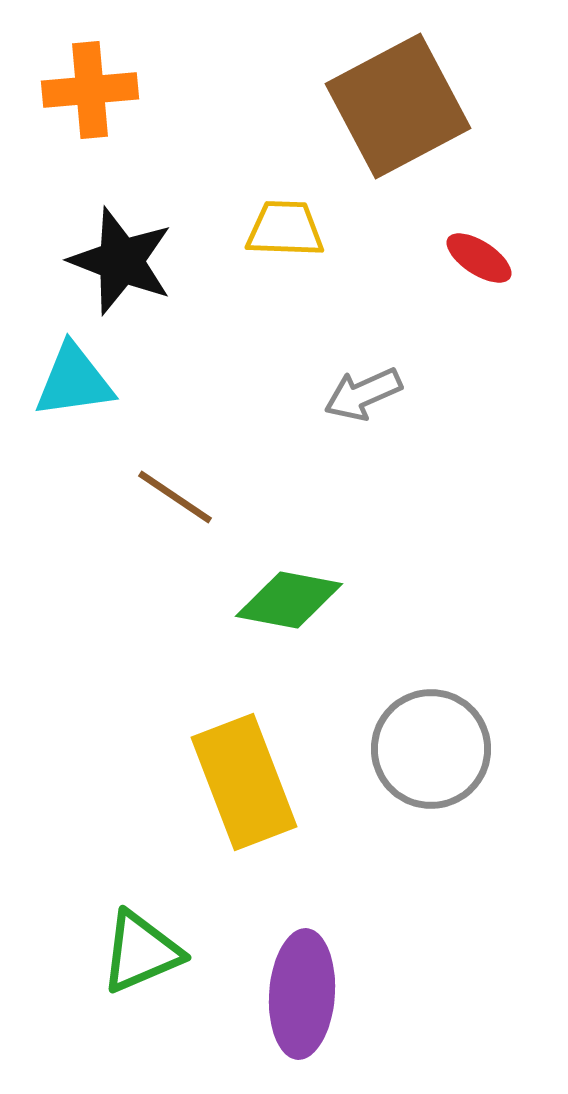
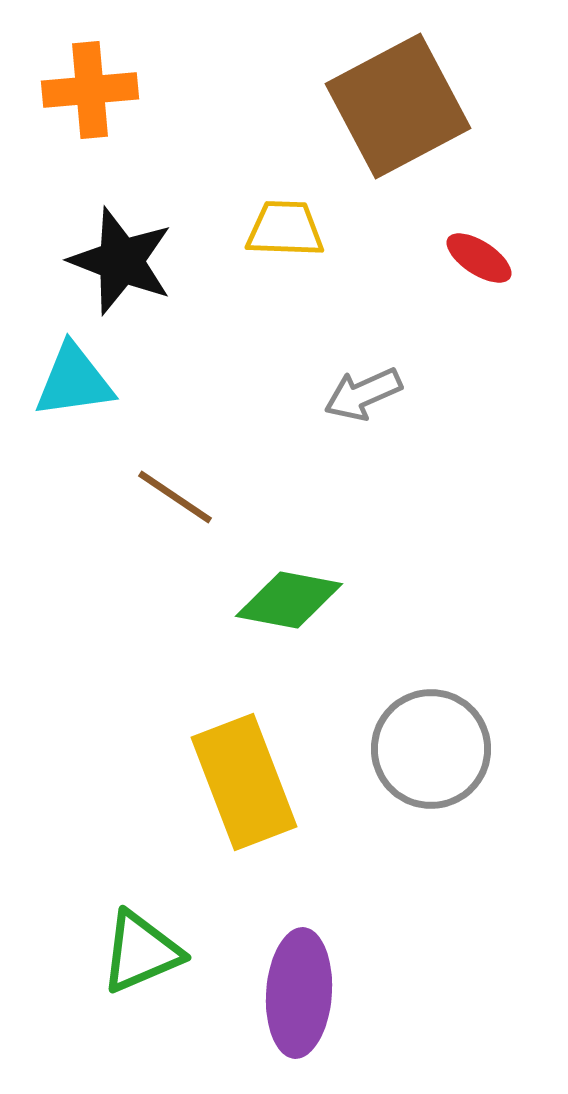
purple ellipse: moved 3 px left, 1 px up
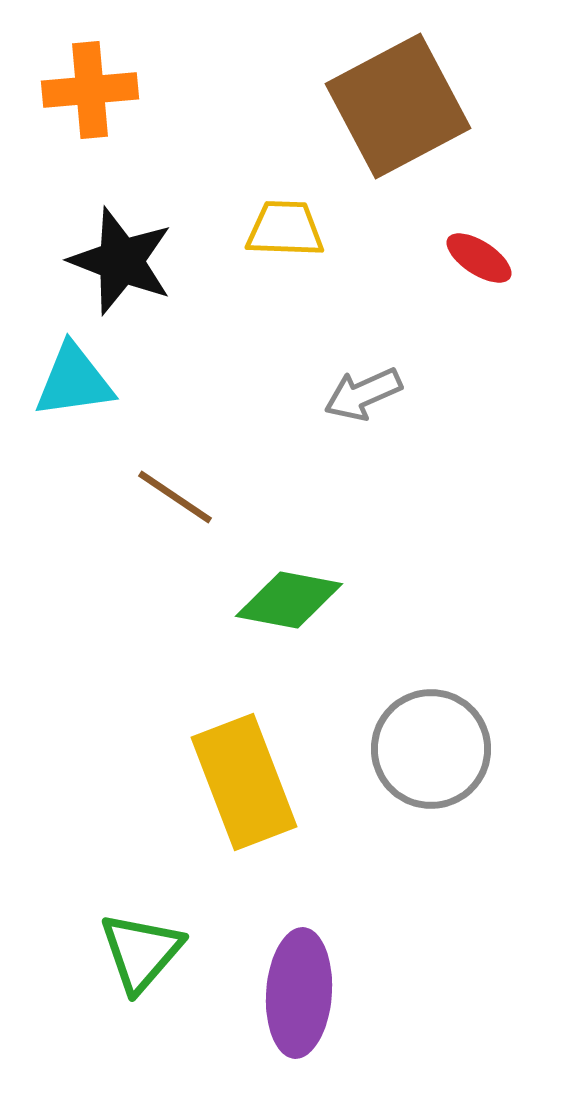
green triangle: rotated 26 degrees counterclockwise
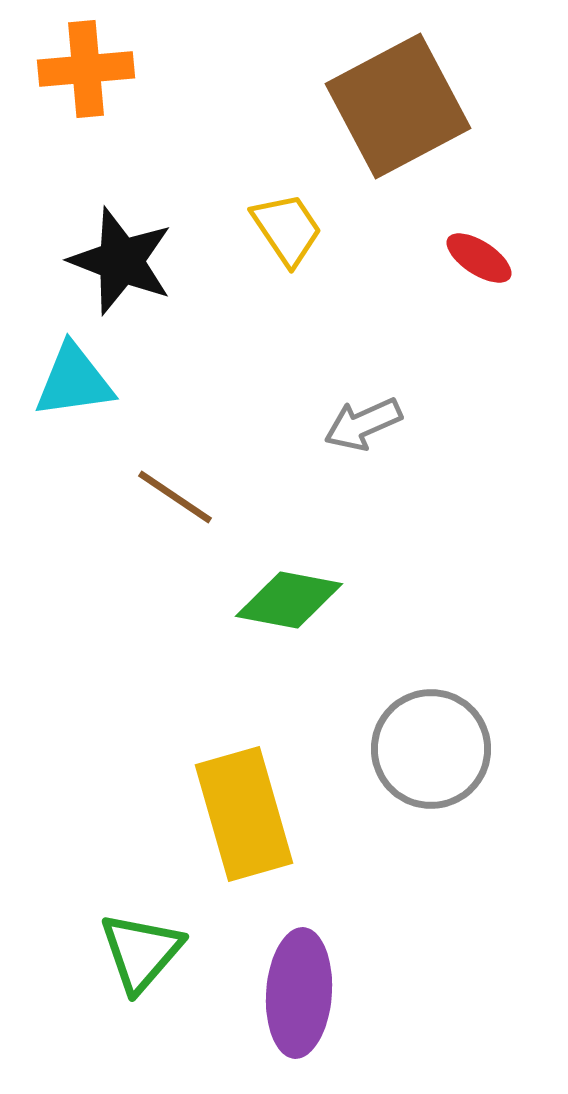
orange cross: moved 4 px left, 21 px up
yellow trapezoid: moved 2 px right; rotated 54 degrees clockwise
gray arrow: moved 30 px down
yellow rectangle: moved 32 px down; rotated 5 degrees clockwise
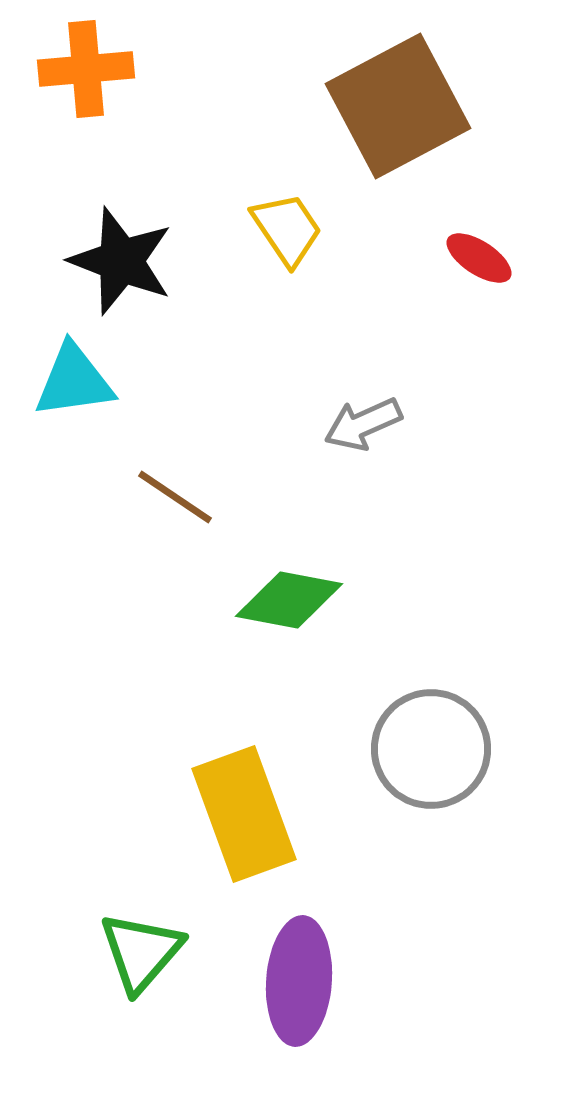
yellow rectangle: rotated 4 degrees counterclockwise
purple ellipse: moved 12 px up
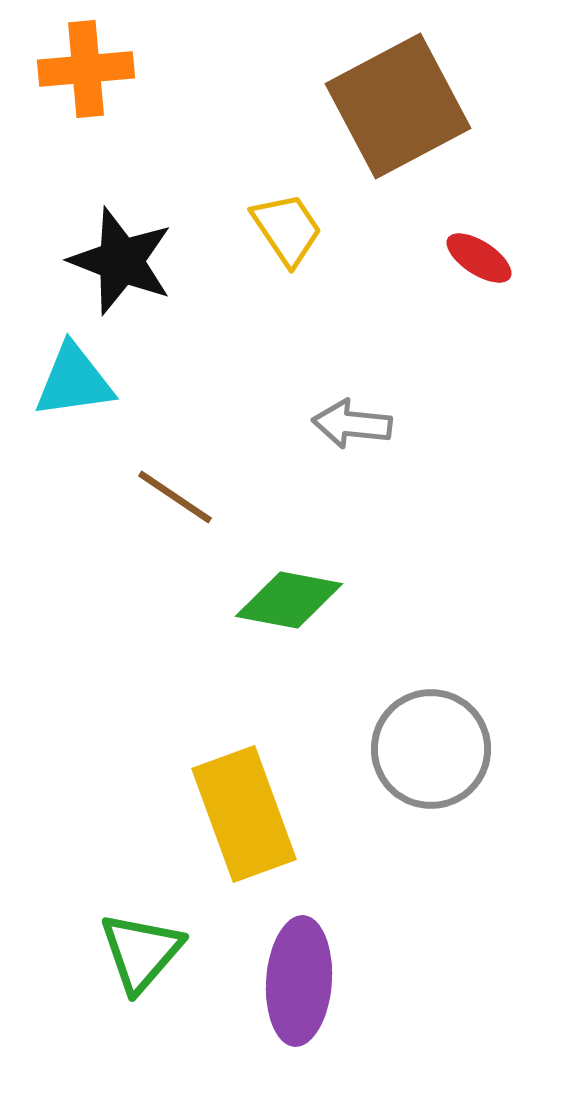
gray arrow: moved 11 px left; rotated 30 degrees clockwise
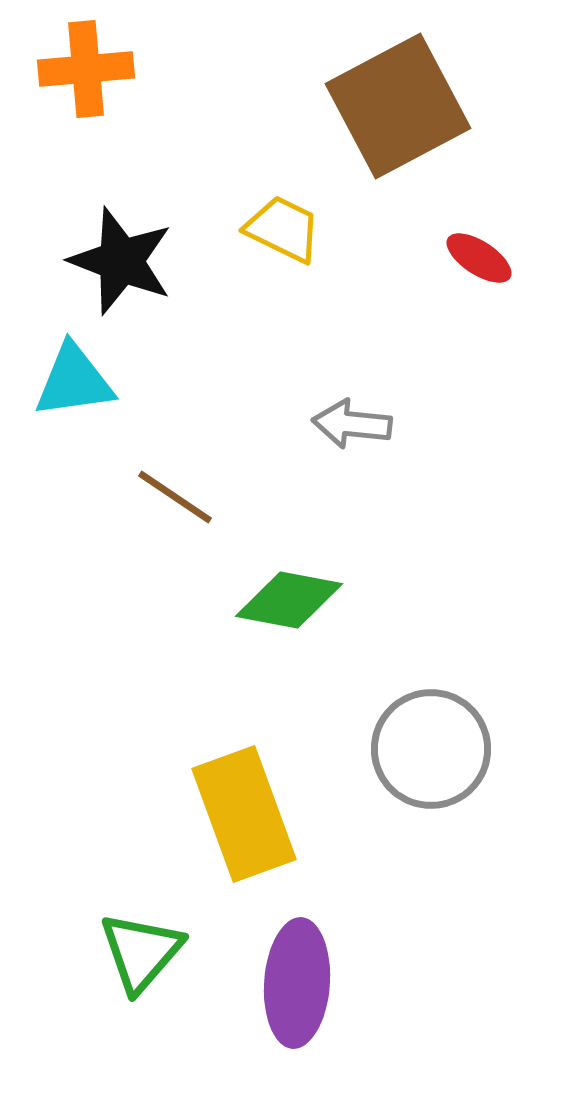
yellow trapezoid: moved 4 px left; rotated 30 degrees counterclockwise
purple ellipse: moved 2 px left, 2 px down
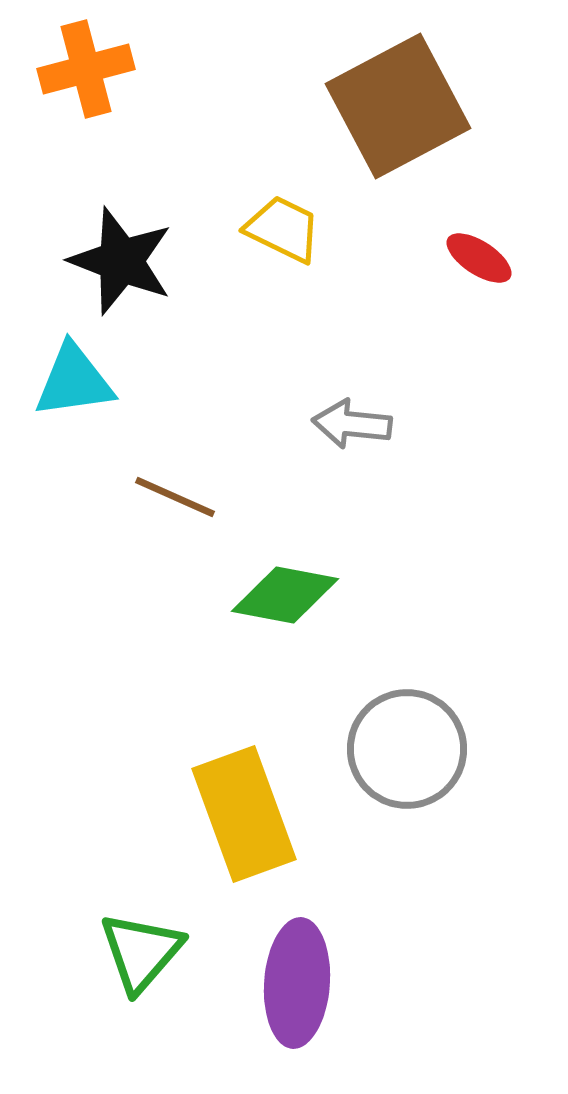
orange cross: rotated 10 degrees counterclockwise
brown line: rotated 10 degrees counterclockwise
green diamond: moved 4 px left, 5 px up
gray circle: moved 24 px left
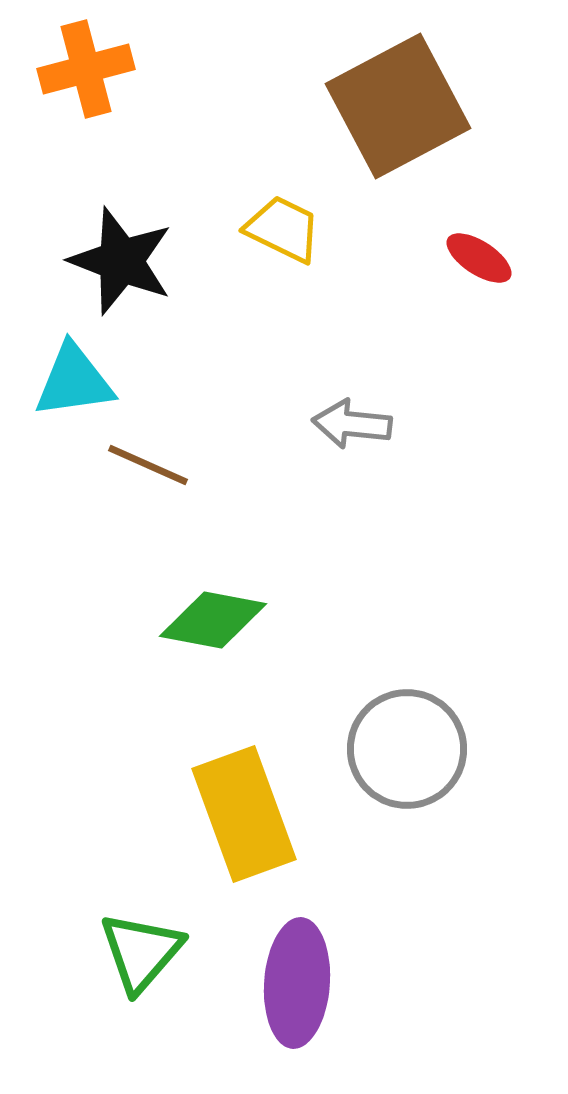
brown line: moved 27 px left, 32 px up
green diamond: moved 72 px left, 25 px down
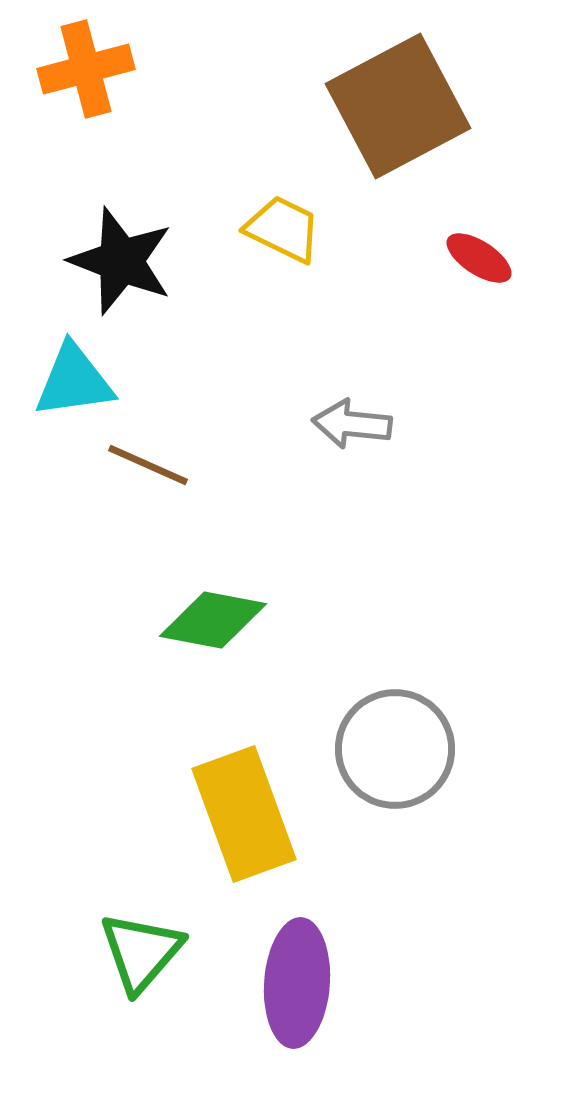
gray circle: moved 12 px left
